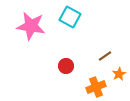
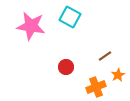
red circle: moved 1 px down
orange star: moved 1 px left, 1 px down
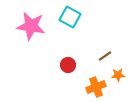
red circle: moved 2 px right, 2 px up
orange star: rotated 24 degrees clockwise
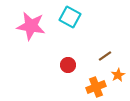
orange star: rotated 24 degrees counterclockwise
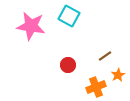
cyan square: moved 1 px left, 1 px up
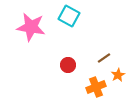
pink star: moved 1 px down
brown line: moved 1 px left, 2 px down
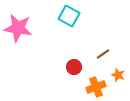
pink star: moved 13 px left, 1 px down
brown line: moved 1 px left, 4 px up
red circle: moved 6 px right, 2 px down
orange star: rotated 24 degrees counterclockwise
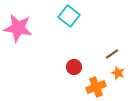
cyan square: rotated 10 degrees clockwise
brown line: moved 9 px right
orange star: moved 2 px up
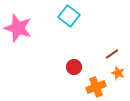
pink star: rotated 8 degrees clockwise
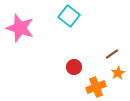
pink star: moved 2 px right
orange star: rotated 24 degrees clockwise
